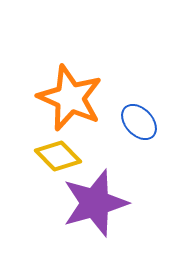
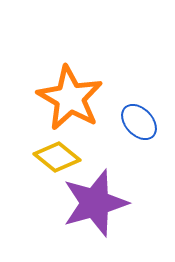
orange star: rotated 6 degrees clockwise
yellow diamond: moved 1 px left, 1 px down; rotated 6 degrees counterclockwise
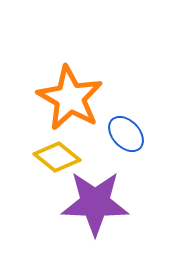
blue ellipse: moved 13 px left, 12 px down
purple star: rotated 18 degrees clockwise
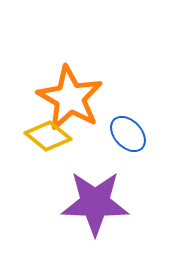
blue ellipse: moved 2 px right
yellow diamond: moved 9 px left, 21 px up
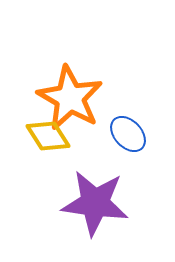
yellow diamond: rotated 18 degrees clockwise
purple star: rotated 6 degrees clockwise
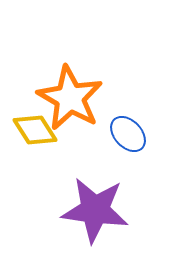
yellow diamond: moved 13 px left, 6 px up
purple star: moved 7 px down
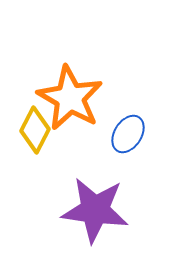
yellow diamond: rotated 60 degrees clockwise
blue ellipse: rotated 75 degrees clockwise
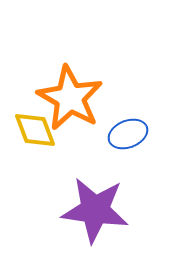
yellow diamond: rotated 48 degrees counterclockwise
blue ellipse: rotated 36 degrees clockwise
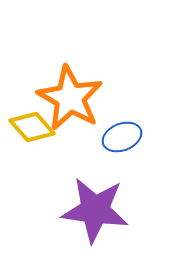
yellow diamond: moved 3 px left, 3 px up; rotated 21 degrees counterclockwise
blue ellipse: moved 6 px left, 3 px down
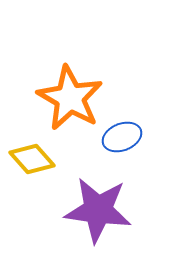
yellow diamond: moved 32 px down
purple star: moved 3 px right
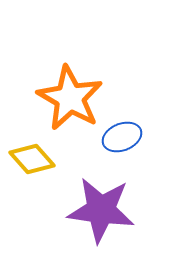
purple star: moved 3 px right
